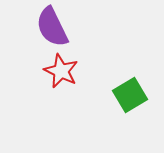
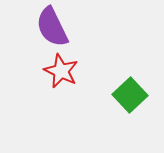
green square: rotated 12 degrees counterclockwise
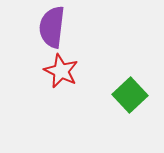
purple semicircle: rotated 33 degrees clockwise
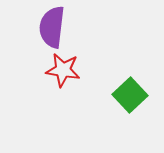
red star: moved 2 px right, 1 px up; rotated 16 degrees counterclockwise
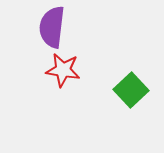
green square: moved 1 px right, 5 px up
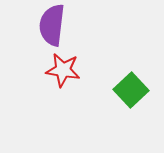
purple semicircle: moved 2 px up
